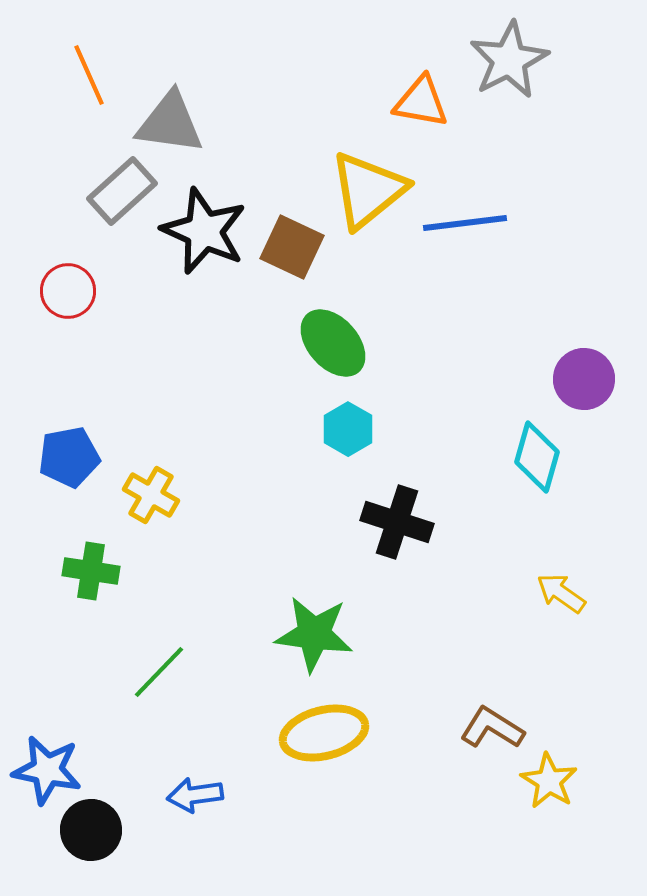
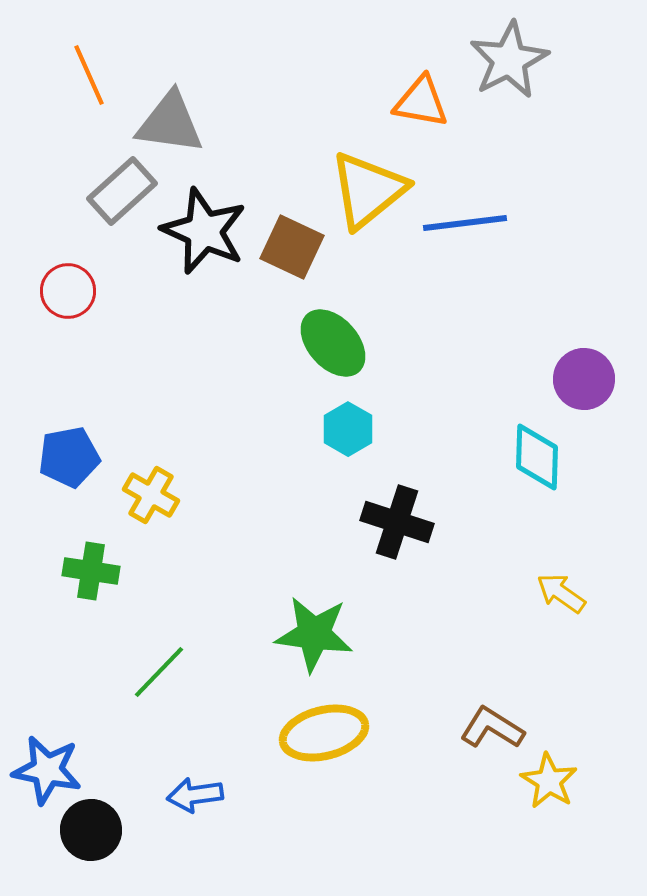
cyan diamond: rotated 14 degrees counterclockwise
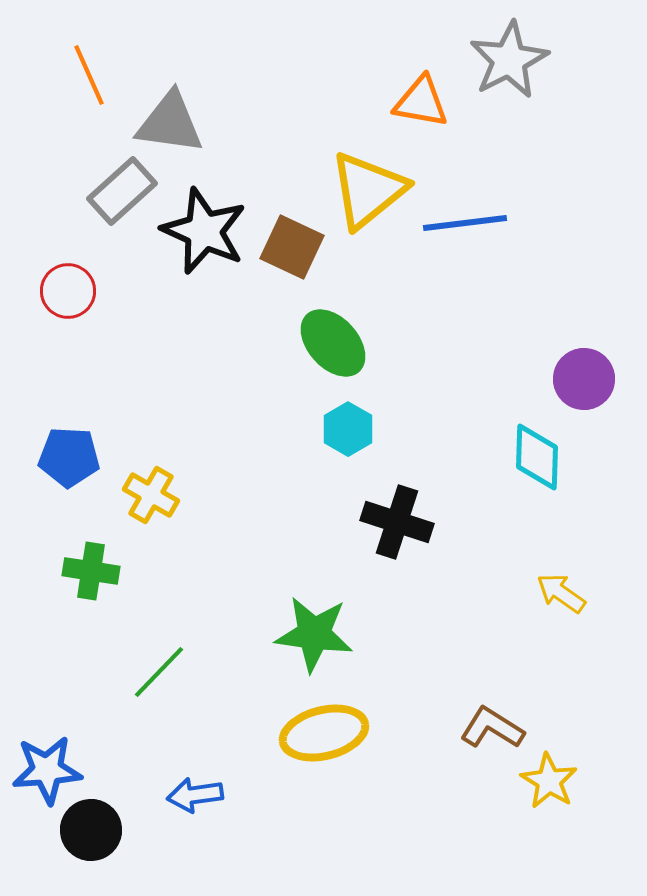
blue pentagon: rotated 14 degrees clockwise
blue star: rotated 16 degrees counterclockwise
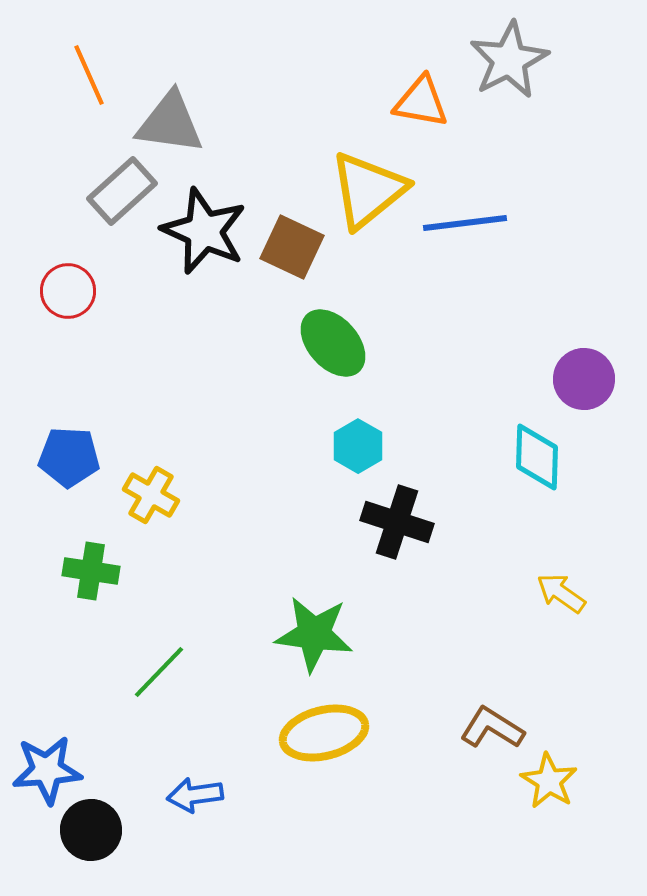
cyan hexagon: moved 10 px right, 17 px down
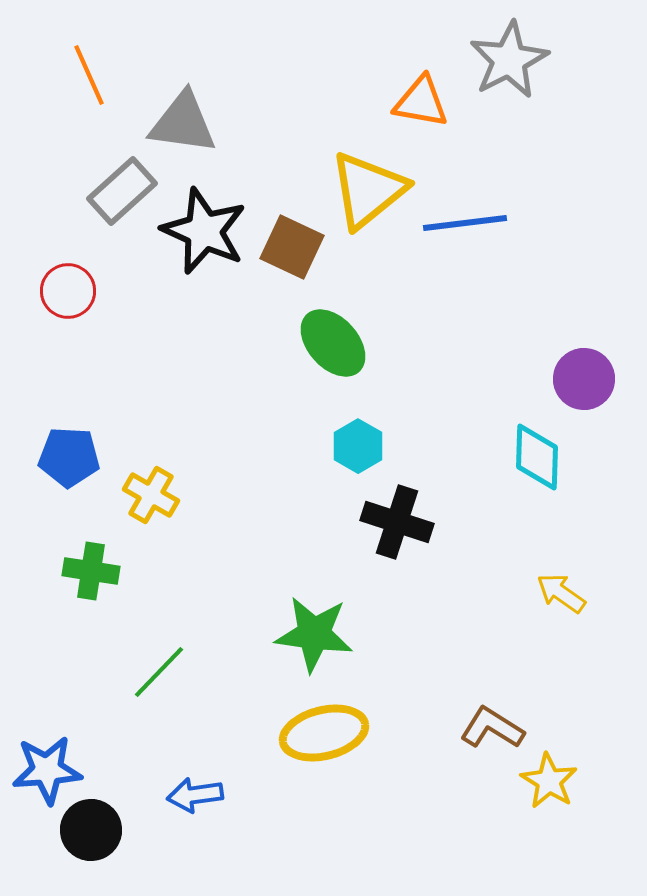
gray triangle: moved 13 px right
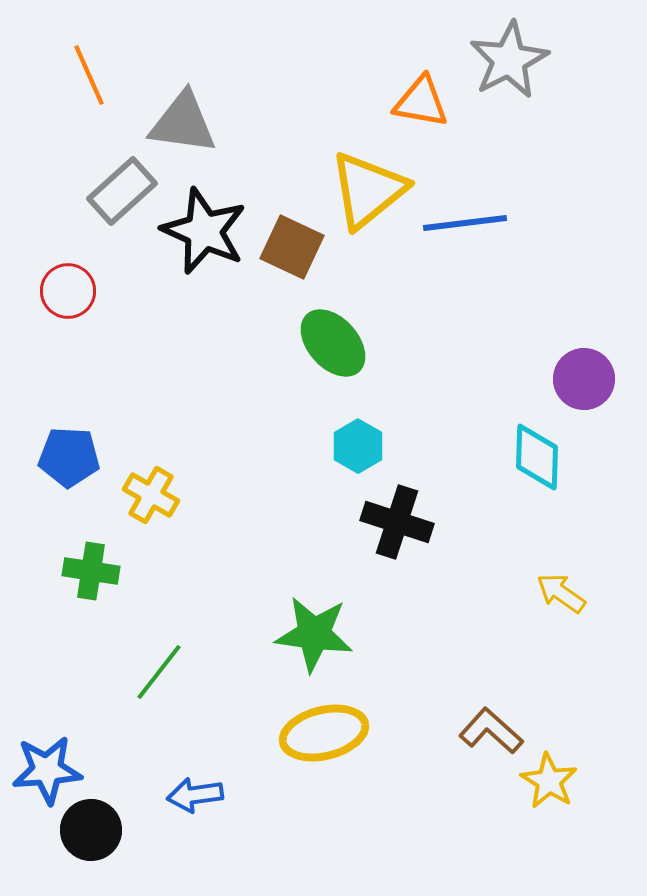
green line: rotated 6 degrees counterclockwise
brown L-shape: moved 1 px left, 3 px down; rotated 10 degrees clockwise
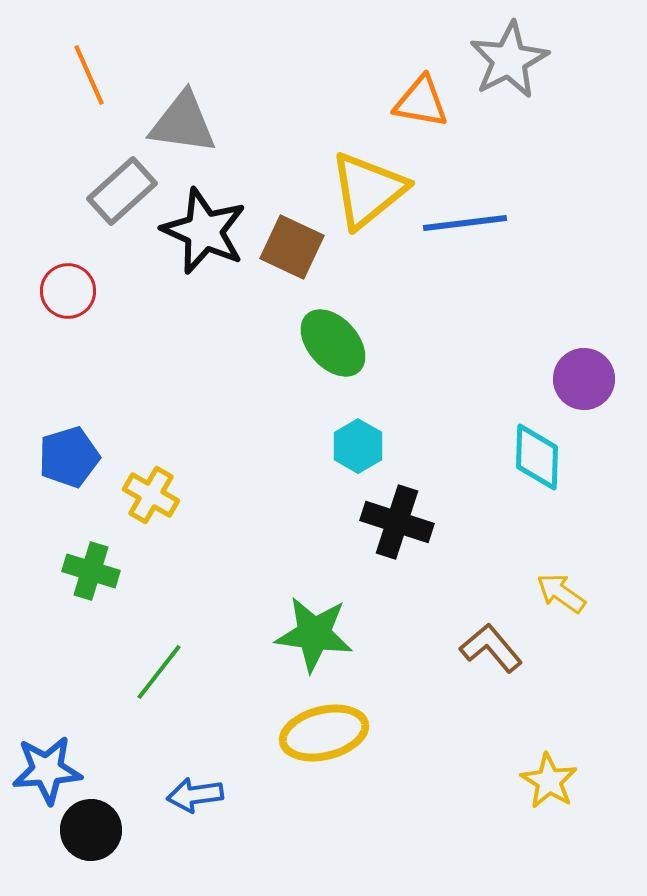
blue pentagon: rotated 20 degrees counterclockwise
green cross: rotated 8 degrees clockwise
brown L-shape: moved 83 px up; rotated 8 degrees clockwise
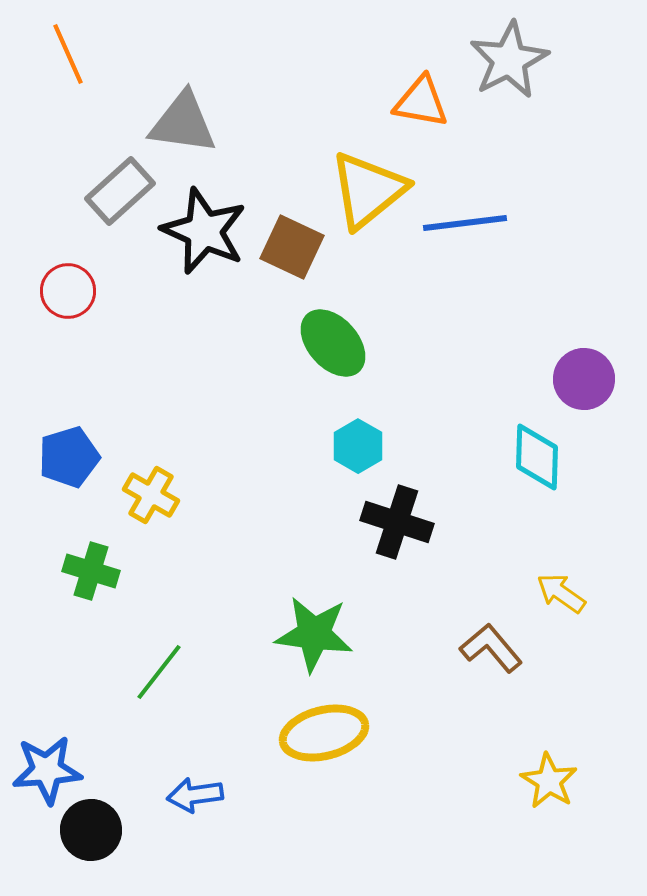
orange line: moved 21 px left, 21 px up
gray rectangle: moved 2 px left
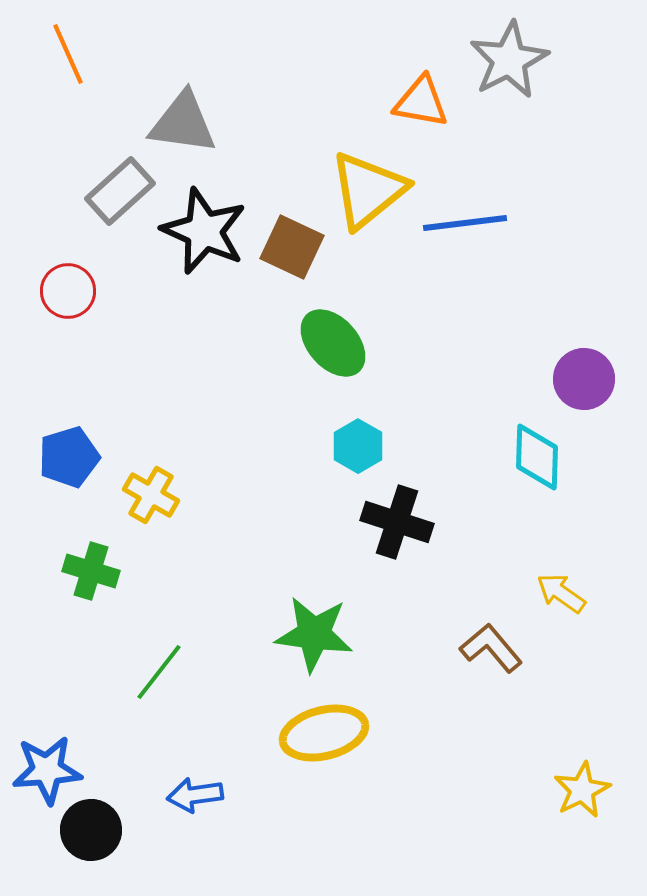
yellow star: moved 33 px right, 9 px down; rotated 14 degrees clockwise
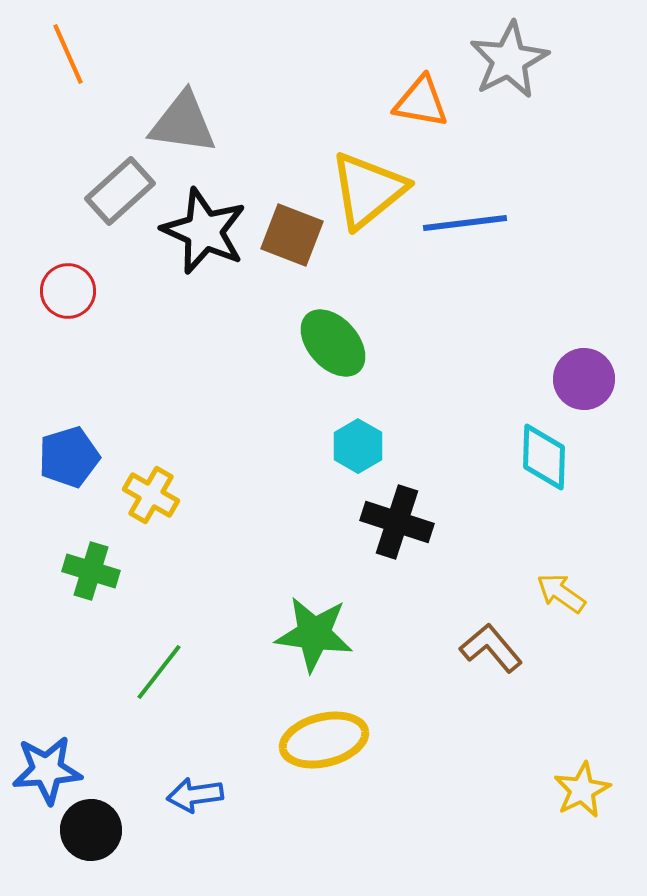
brown square: moved 12 px up; rotated 4 degrees counterclockwise
cyan diamond: moved 7 px right
yellow ellipse: moved 7 px down
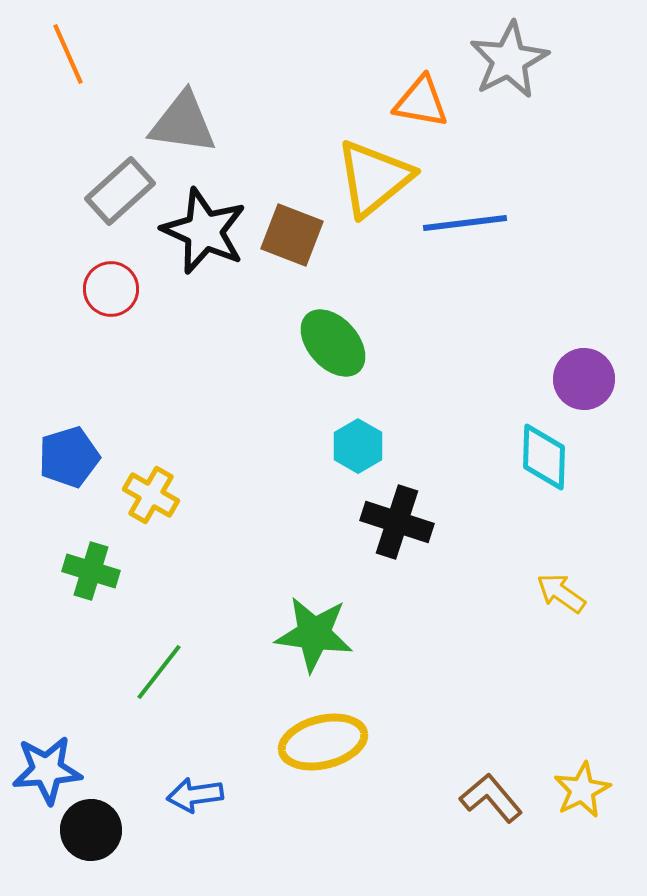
yellow triangle: moved 6 px right, 12 px up
red circle: moved 43 px right, 2 px up
brown L-shape: moved 150 px down
yellow ellipse: moved 1 px left, 2 px down
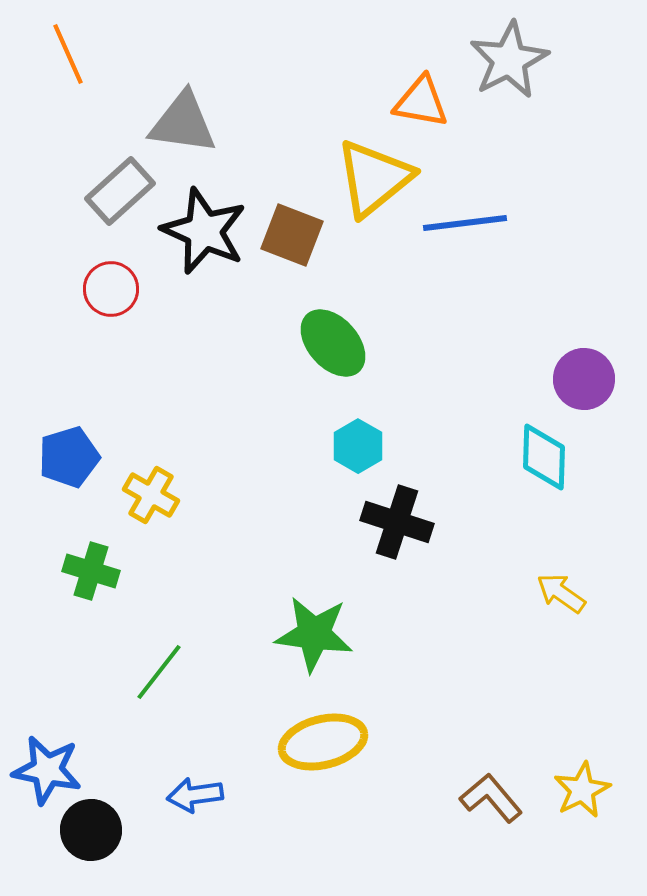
blue star: rotated 16 degrees clockwise
